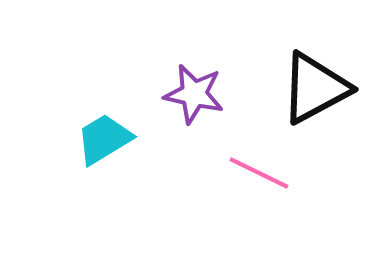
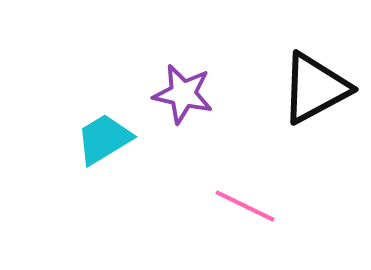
purple star: moved 11 px left
pink line: moved 14 px left, 33 px down
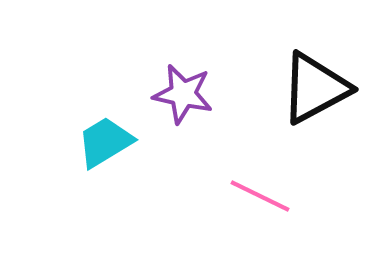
cyan trapezoid: moved 1 px right, 3 px down
pink line: moved 15 px right, 10 px up
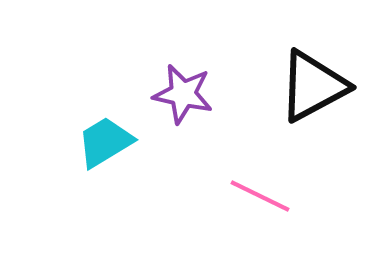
black triangle: moved 2 px left, 2 px up
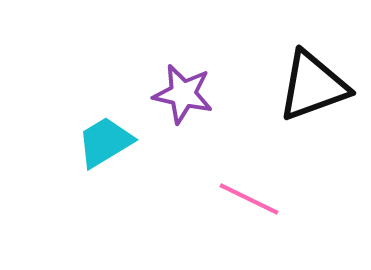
black triangle: rotated 8 degrees clockwise
pink line: moved 11 px left, 3 px down
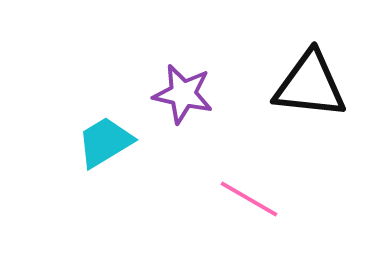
black triangle: moved 3 px left, 1 px up; rotated 26 degrees clockwise
pink line: rotated 4 degrees clockwise
